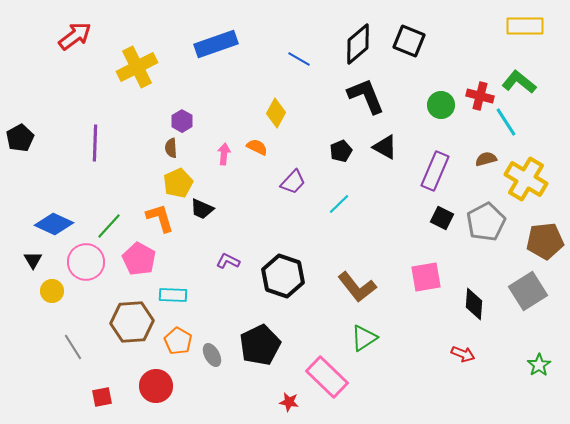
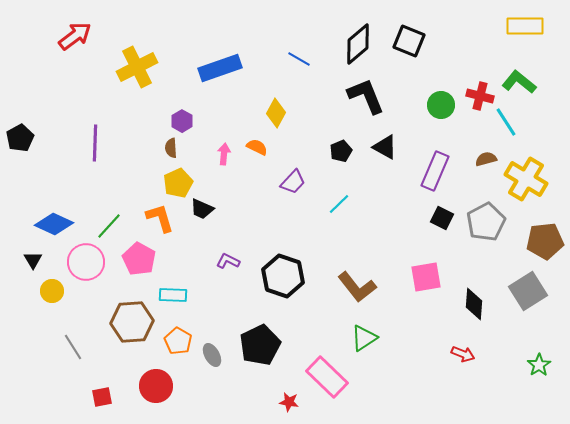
blue rectangle at (216, 44): moved 4 px right, 24 px down
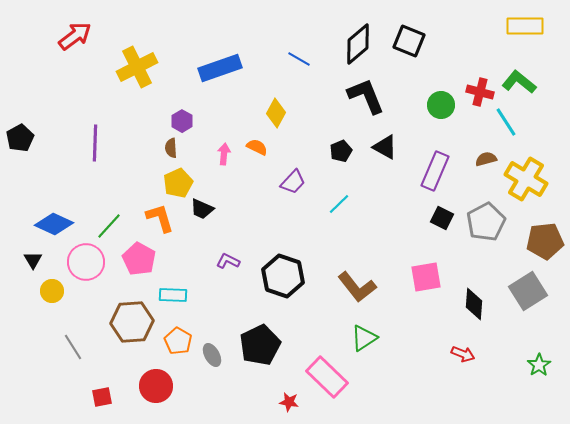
red cross at (480, 96): moved 4 px up
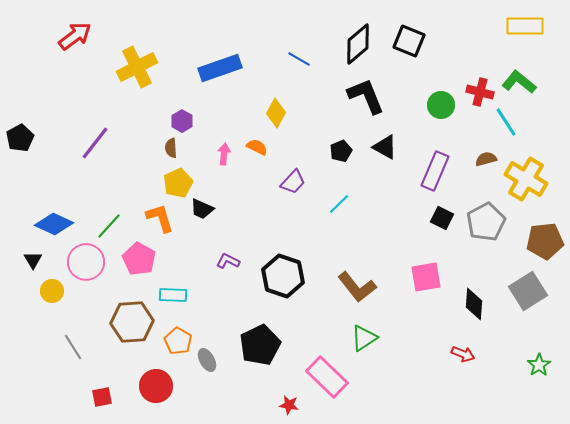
purple line at (95, 143): rotated 36 degrees clockwise
gray ellipse at (212, 355): moved 5 px left, 5 px down
red star at (289, 402): moved 3 px down
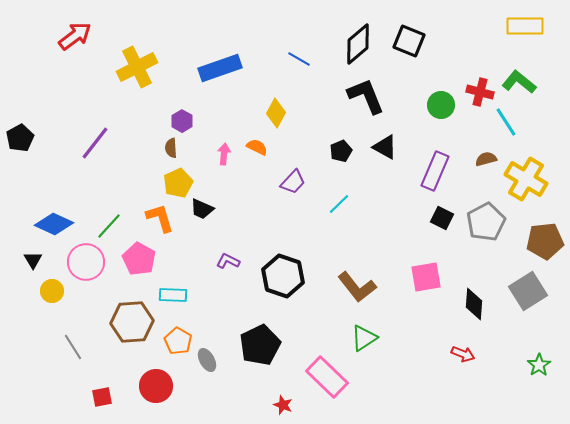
red star at (289, 405): moved 6 px left; rotated 12 degrees clockwise
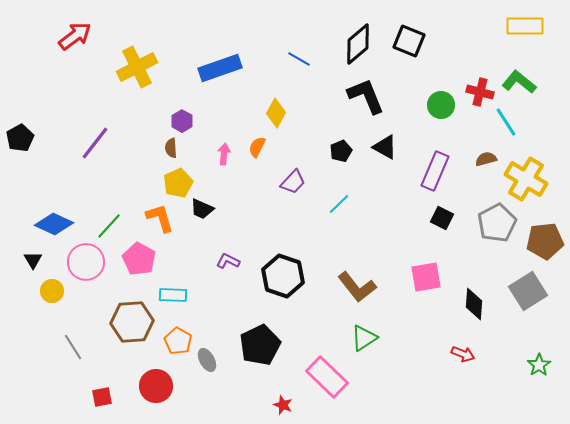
orange semicircle at (257, 147): rotated 90 degrees counterclockwise
gray pentagon at (486, 222): moved 11 px right, 1 px down
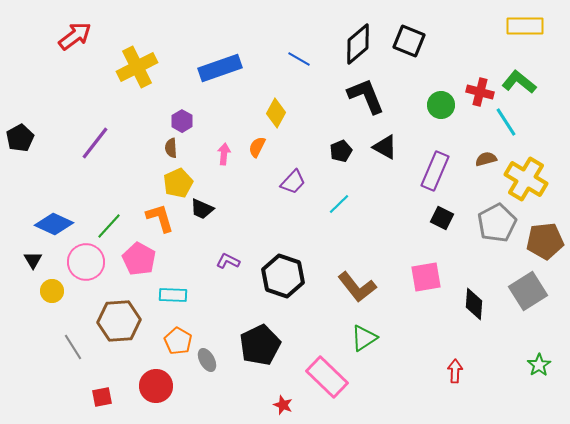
brown hexagon at (132, 322): moved 13 px left, 1 px up
red arrow at (463, 354): moved 8 px left, 17 px down; rotated 110 degrees counterclockwise
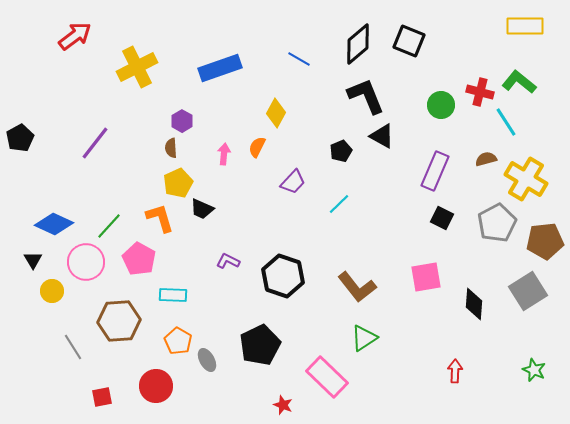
black triangle at (385, 147): moved 3 px left, 11 px up
green star at (539, 365): moved 5 px left, 5 px down; rotated 15 degrees counterclockwise
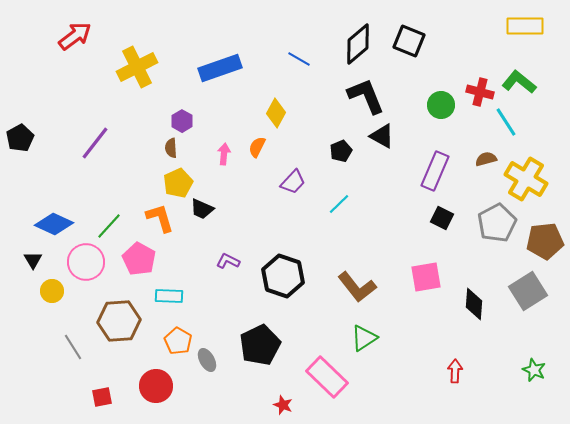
cyan rectangle at (173, 295): moved 4 px left, 1 px down
